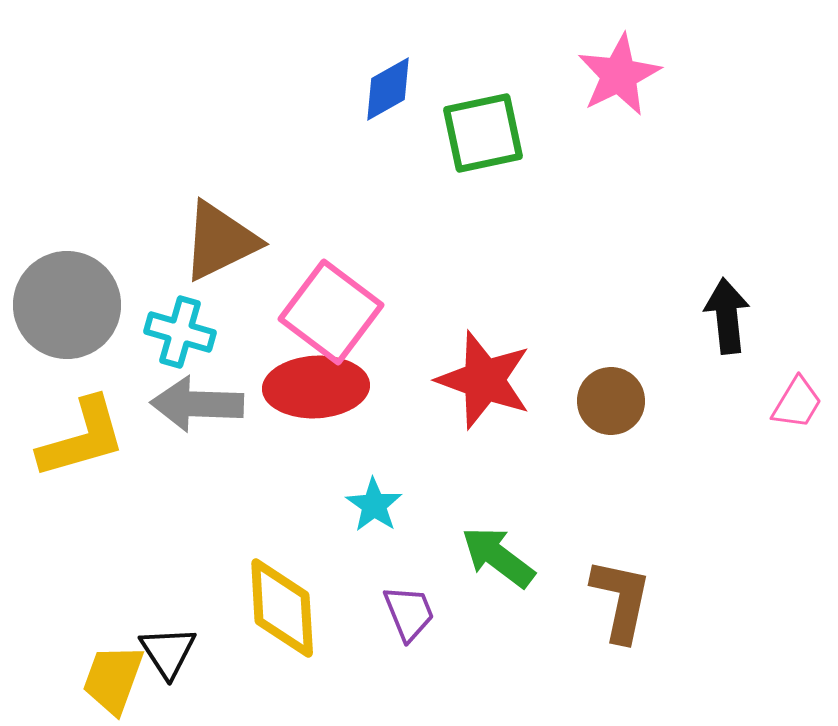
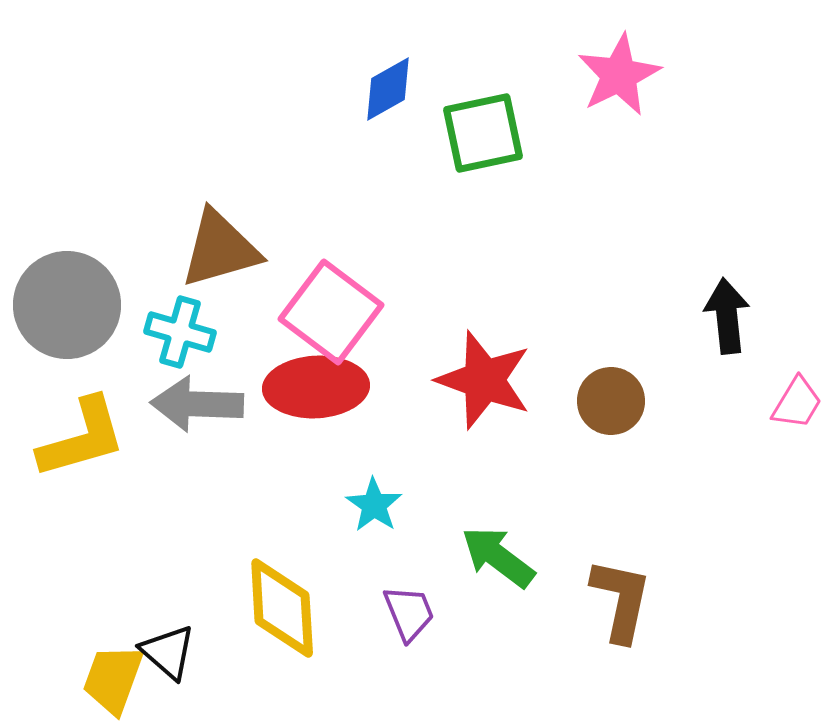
brown triangle: moved 8 px down; rotated 10 degrees clockwise
black triangle: rotated 16 degrees counterclockwise
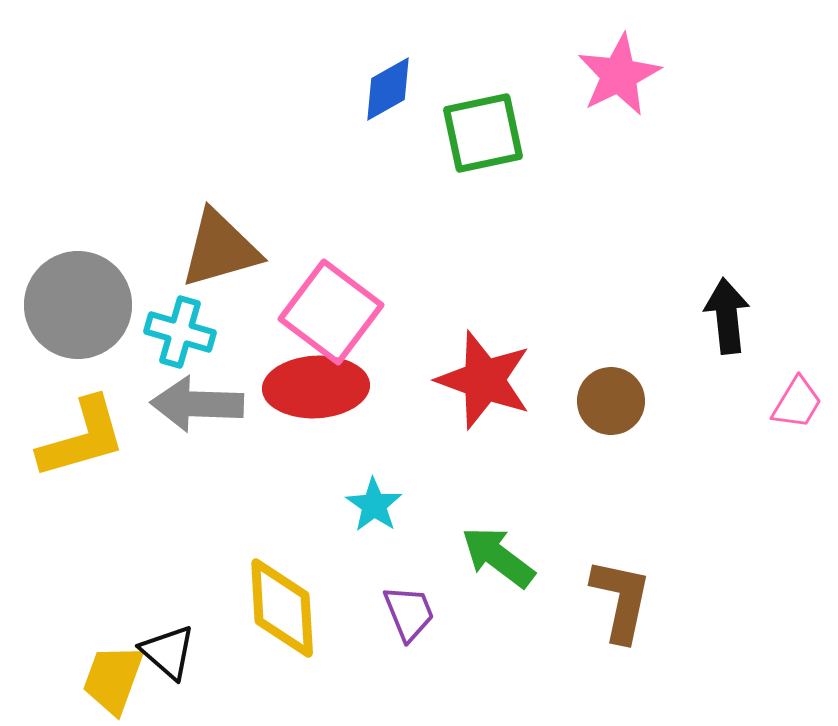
gray circle: moved 11 px right
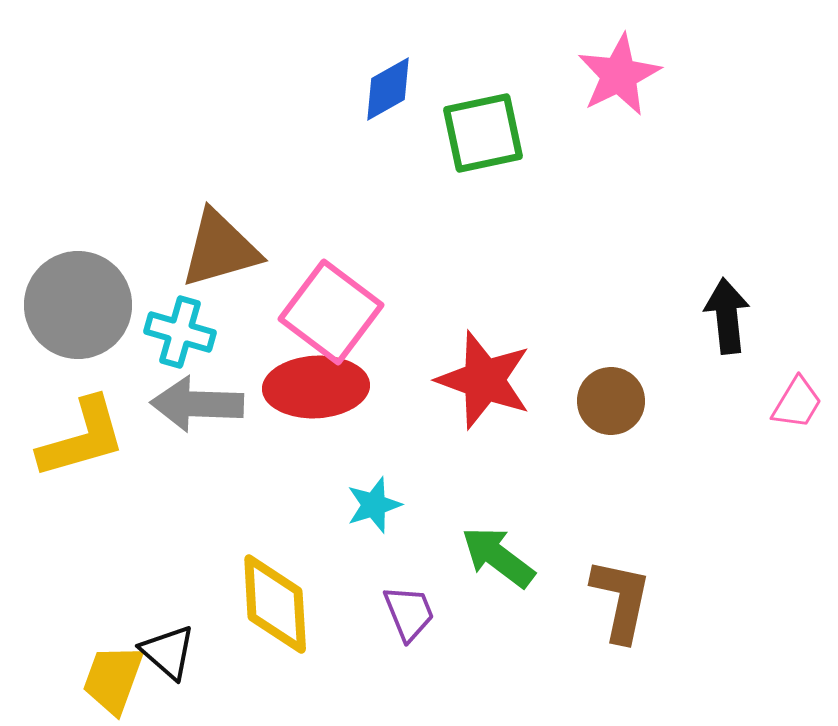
cyan star: rotated 20 degrees clockwise
yellow diamond: moved 7 px left, 4 px up
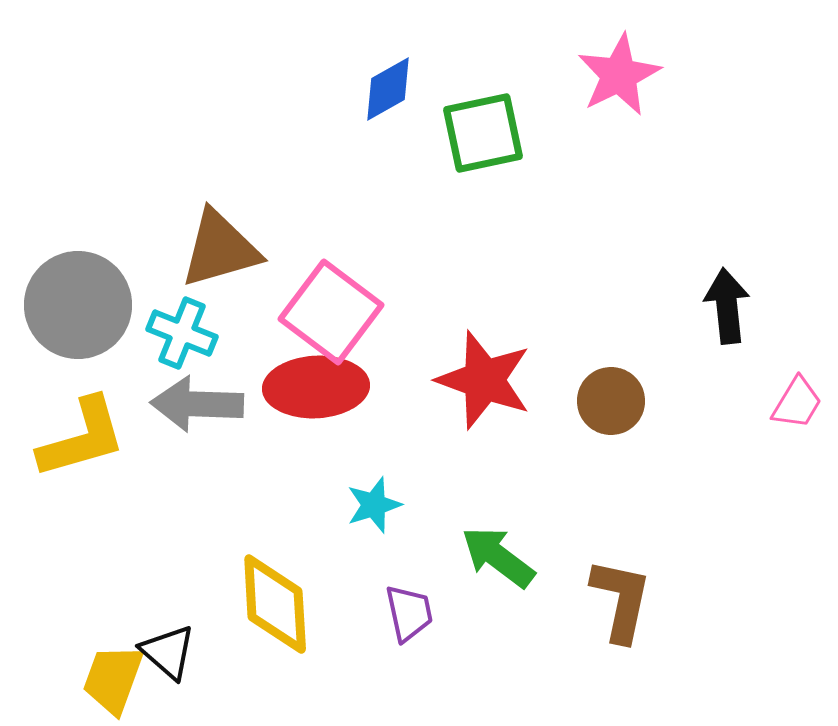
black arrow: moved 10 px up
cyan cross: moved 2 px right, 1 px down; rotated 6 degrees clockwise
purple trapezoid: rotated 10 degrees clockwise
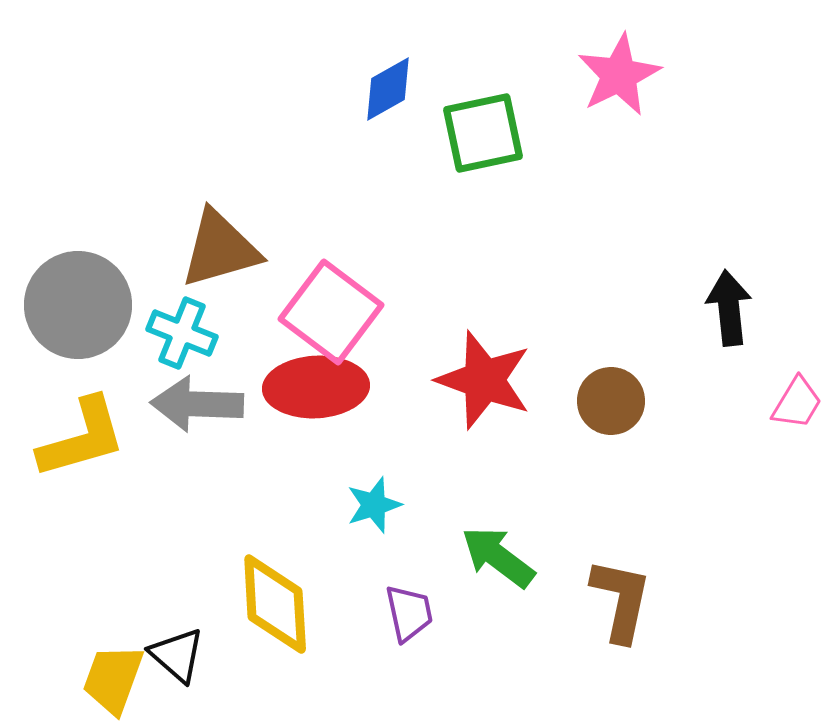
black arrow: moved 2 px right, 2 px down
black triangle: moved 9 px right, 3 px down
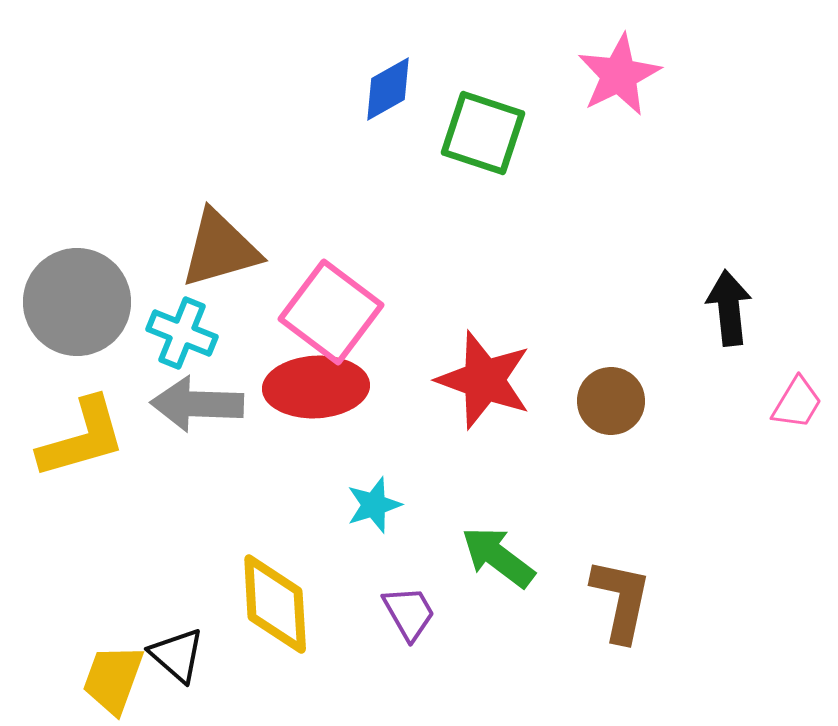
green square: rotated 30 degrees clockwise
gray circle: moved 1 px left, 3 px up
purple trapezoid: rotated 18 degrees counterclockwise
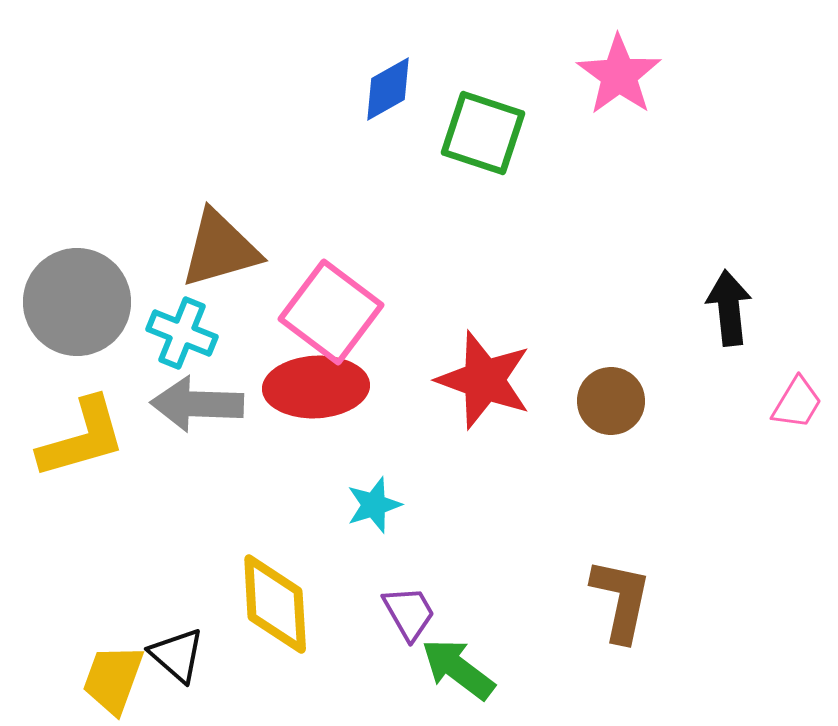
pink star: rotated 10 degrees counterclockwise
green arrow: moved 40 px left, 112 px down
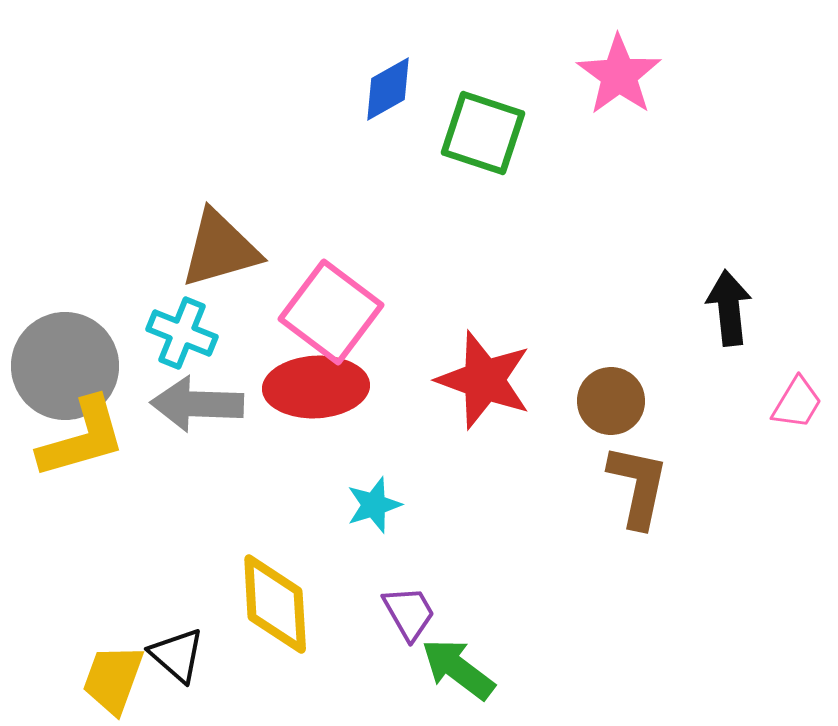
gray circle: moved 12 px left, 64 px down
brown L-shape: moved 17 px right, 114 px up
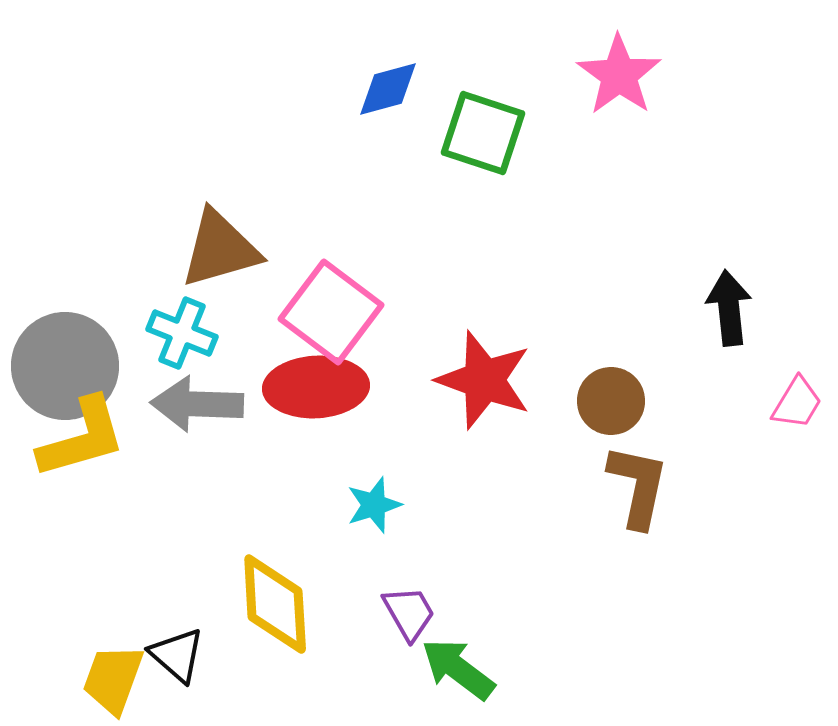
blue diamond: rotated 14 degrees clockwise
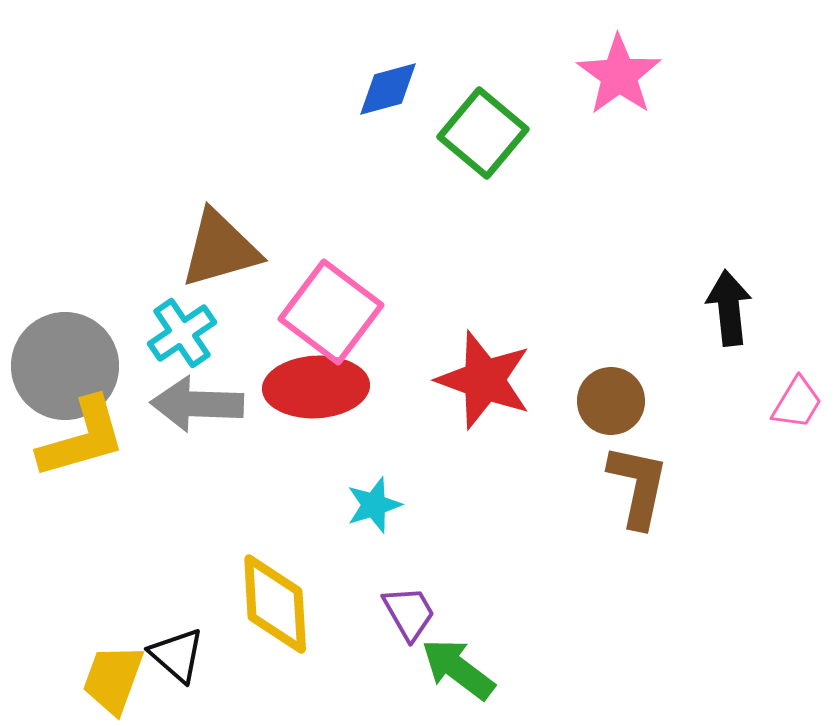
green square: rotated 22 degrees clockwise
cyan cross: rotated 34 degrees clockwise
